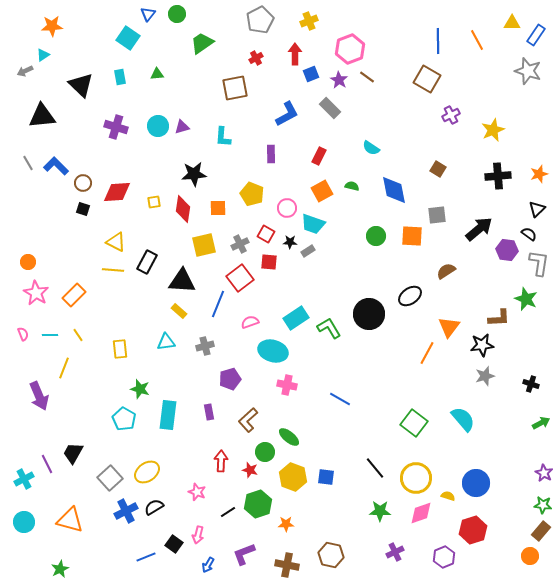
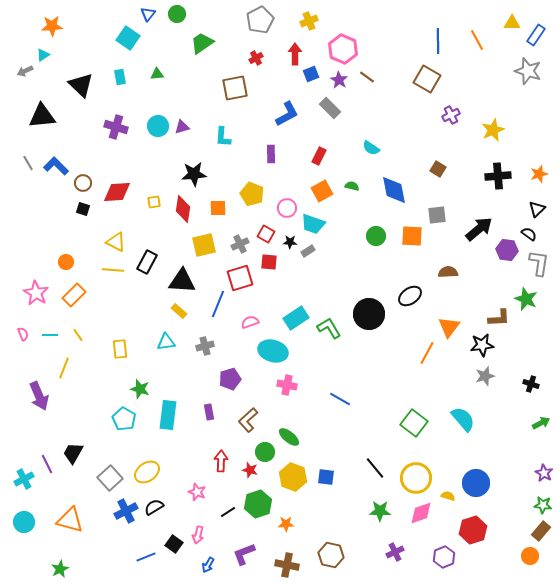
pink hexagon at (350, 49): moved 7 px left; rotated 16 degrees counterclockwise
orange circle at (28, 262): moved 38 px right
brown semicircle at (446, 271): moved 2 px right, 1 px down; rotated 30 degrees clockwise
red square at (240, 278): rotated 20 degrees clockwise
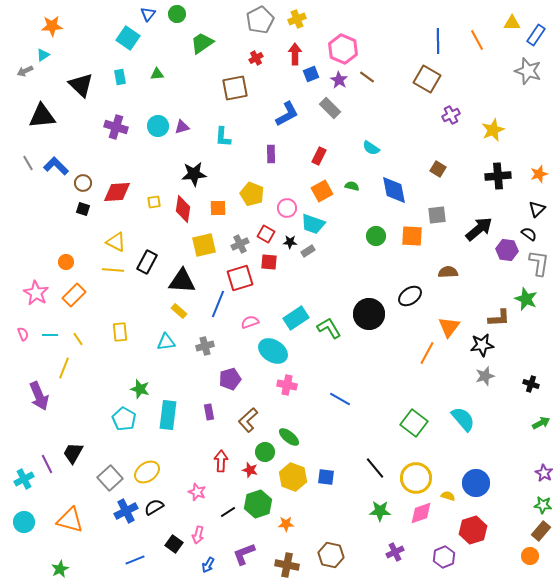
yellow cross at (309, 21): moved 12 px left, 2 px up
yellow line at (78, 335): moved 4 px down
yellow rectangle at (120, 349): moved 17 px up
cyan ellipse at (273, 351): rotated 16 degrees clockwise
blue line at (146, 557): moved 11 px left, 3 px down
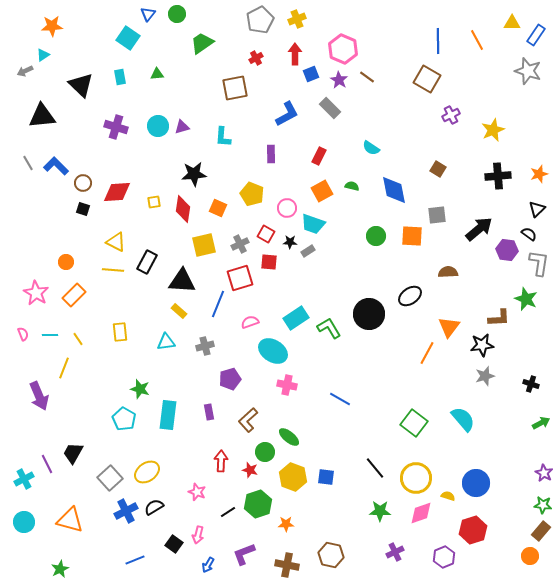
orange square at (218, 208): rotated 24 degrees clockwise
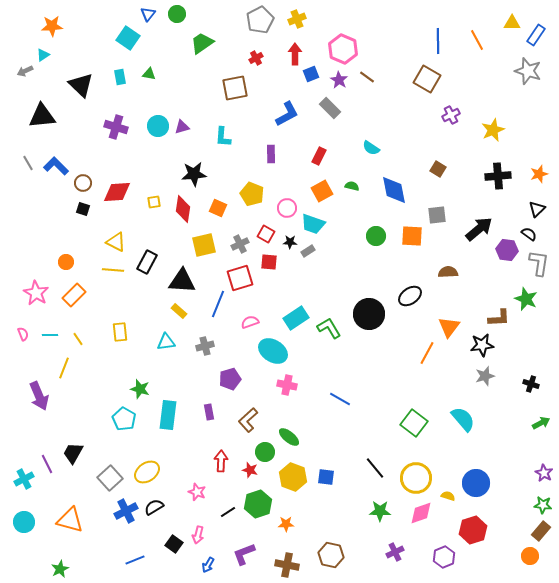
green triangle at (157, 74): moved 8 px left; rotated 16 degrees clockwise
